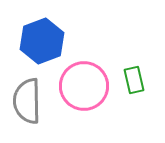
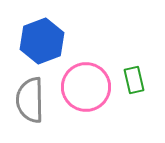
pink circle: moved 2 px right, 1 px down
gray semicircle: moved 3 px right, 1 px up
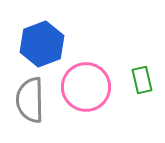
blue hexagon: moved 3 px down
green rectangle: moved 8 px right
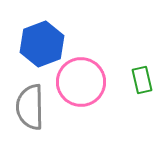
pink circle: moved 5 px left, 5 px up
gray semicircle: moved 7 px down
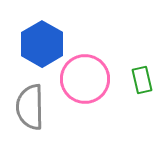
blue hexagon: rotated 9 degrees counterclockwise
pink circle: moved 4 px right, 3 px up
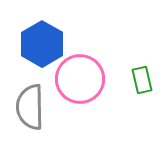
pink circle: moved 5 px left
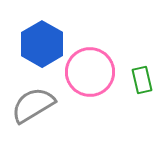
pink circle: moved 10 px right, 7 px up
gray semicircle: moved 3 px right, 2 px up; rotated 60 degrees clockwise
